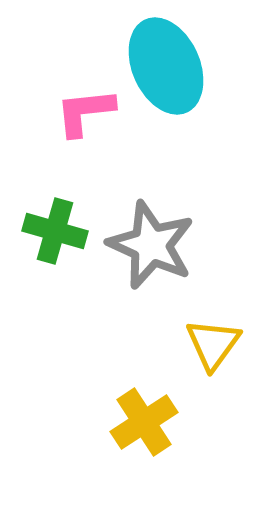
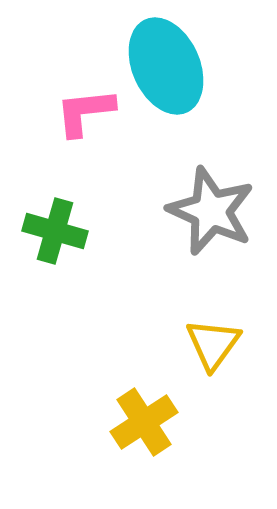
gray star: moved 60 px right, 34 px up
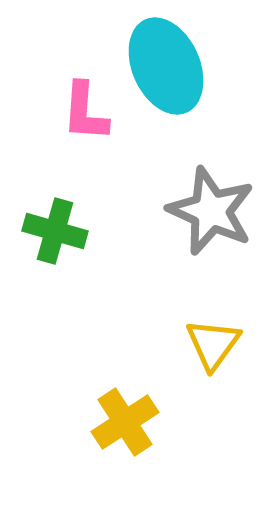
pink L-shape: rotated 80 degrees counterclockwise
yellow cross: moved 19 px left
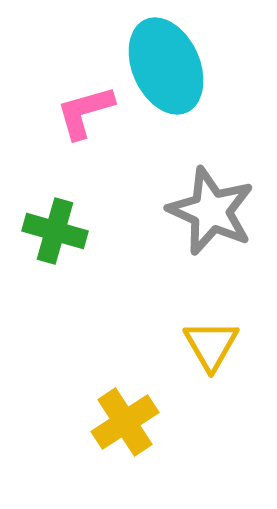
pink L-shape: rotated 70 degrees clockwise
yellow triangle: moved 2 px left, 1 px down; rotated 6 degrees counterclockwise
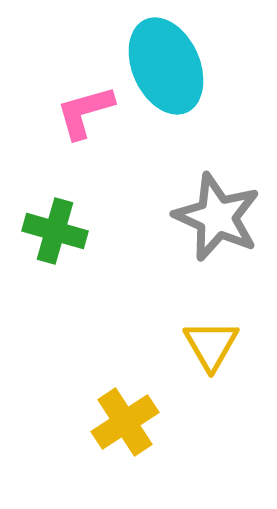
gray star: moved 6 px right, 6 px down
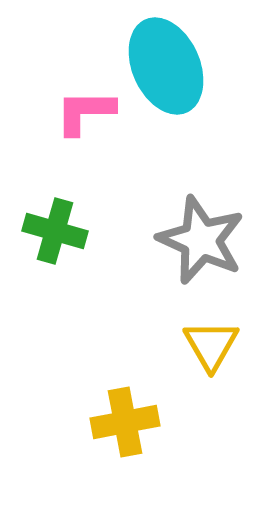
pink L-shape: rotated 16 degrees clockwise
gray star: moved 16 px left, 23 px down
yellow cross: rotated 22 degrees clockwise
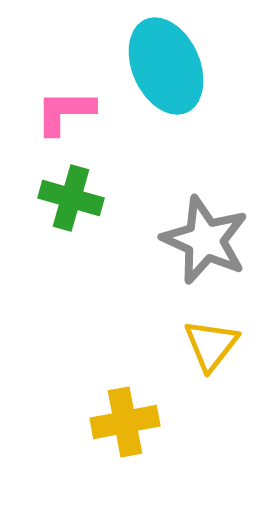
pink L-shape: moved 20 px left
green cross: moved 16 px right, 33 px up
gray star: moved 4 px right
yellow triangle: rotated 8 degrees clockwise
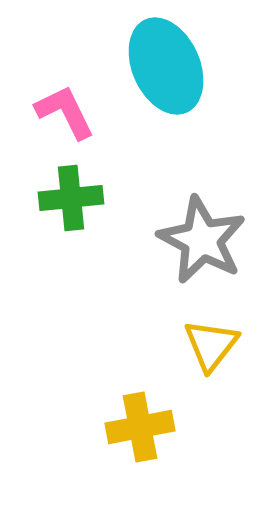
pink L-shape: rotated 64 degrees clockwise
green cross: rotated 22 degrees counterclockwise
gray star: moved 3 px left; rotated 4 degrees clockwise
yellow cross: moved 15 px right, 5 px down
